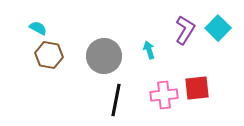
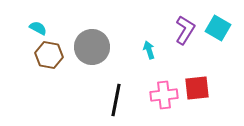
cyan square: rotated 15 degrees counterclockwise
gray circle: moved 12 px left, 9 px up
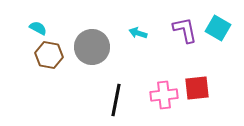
purple L-shape: rotated 44 degrees counterclockwise
cyan arrow: moved 11 px left, 17 px up; rotated 54 degrees counterclockwise
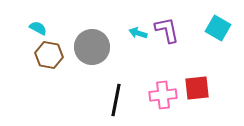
purple L-shape: moved 18 px left
pink cross: moved 1 px left
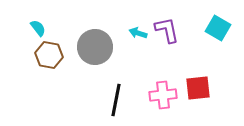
cyan semicircle: rotated 24 degrees clockwise
gray circle: moved 3 px right
red square: moved 1 px right
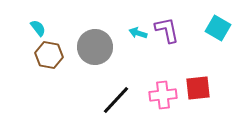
black line: rotated 32 degrees clockwise
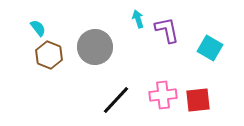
cyan square: moved 8 px left, 20 px down
cyan arrow: moved 14 px up; rotated 54 degrees clockwise
brown hexagon: rotated 12 degrees clockwise
red square: moved 12 px down
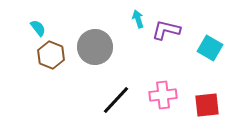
purple L-shape: moved 1 px left; rotated 64 degrees counterclockwise
brown hexagon: moved 2 px right
red square: moved 9 px right, 5 px down
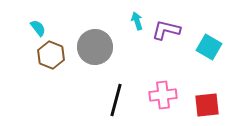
cyan arrow: moved 1 px left, 2 px down
cyan square: moved 1 px left, 1 px up
black line: rotated 28 degrees counterclockwise
